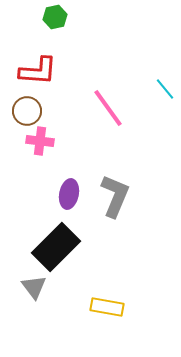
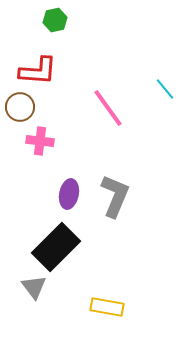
green hexagon: moved 3 px down
brown circle: moved 7 px left, 4 px up
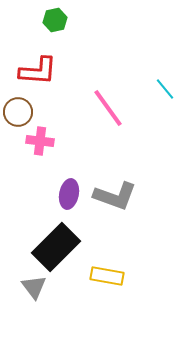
brown circle: moved 2 px left, 5 px down
gray L-shape: rotated 87 degrees clockwise
yellow rectangle: moved 31 px up
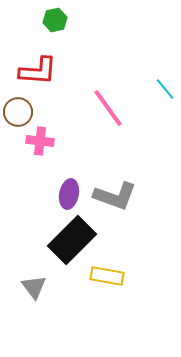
black rectangle: moved 16 px right, 7 px up
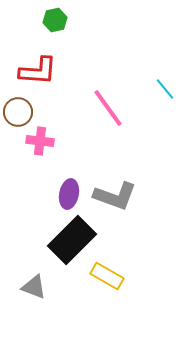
yellow rectangle: rotated 20 degrees clockwise
gray triangle: rotated 32 degrees counterclockwise
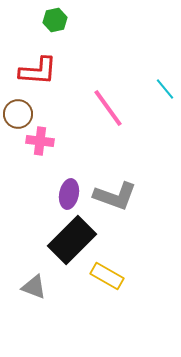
brown circle: moved 2 px down
